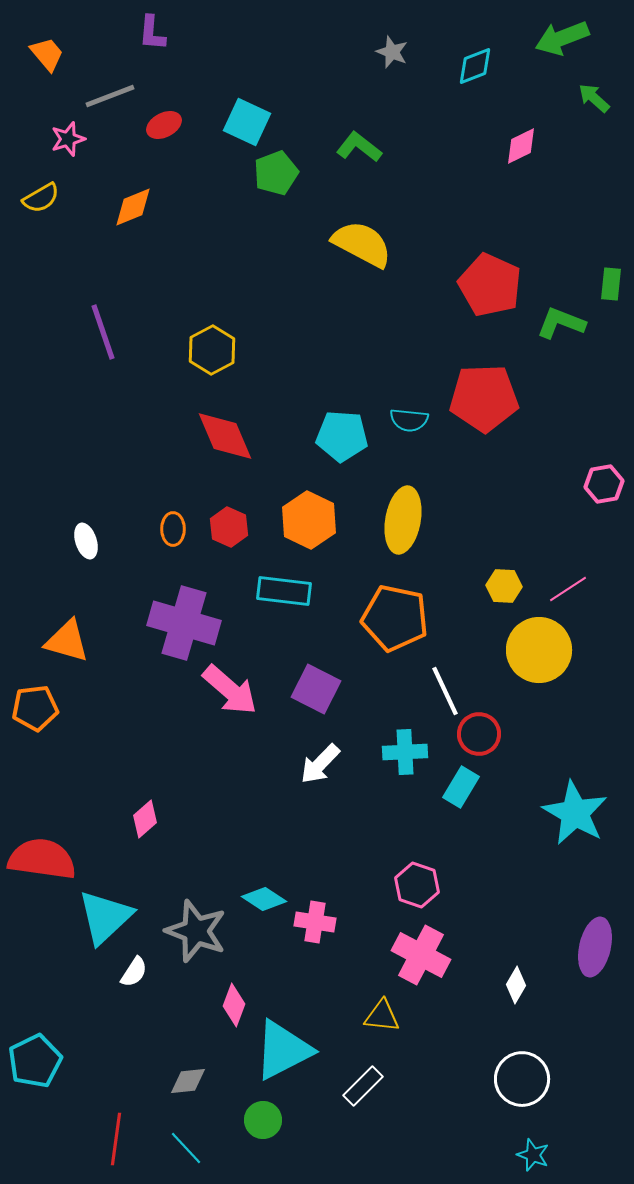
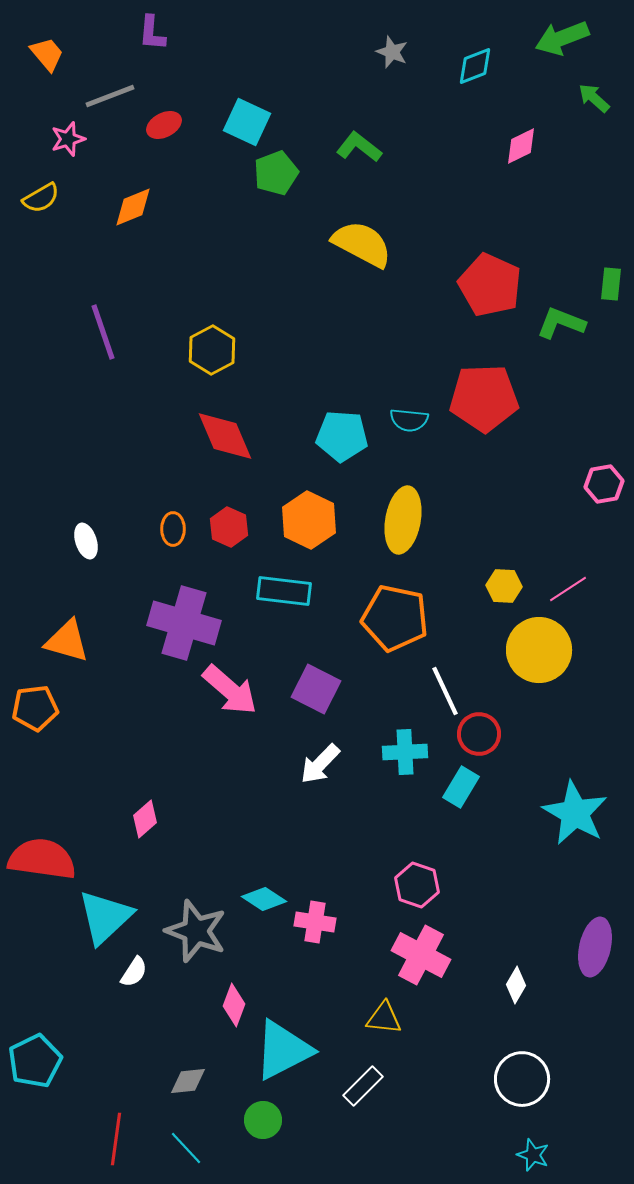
yellow triangle at (382, 1016): moved 2 px right, 2 px down
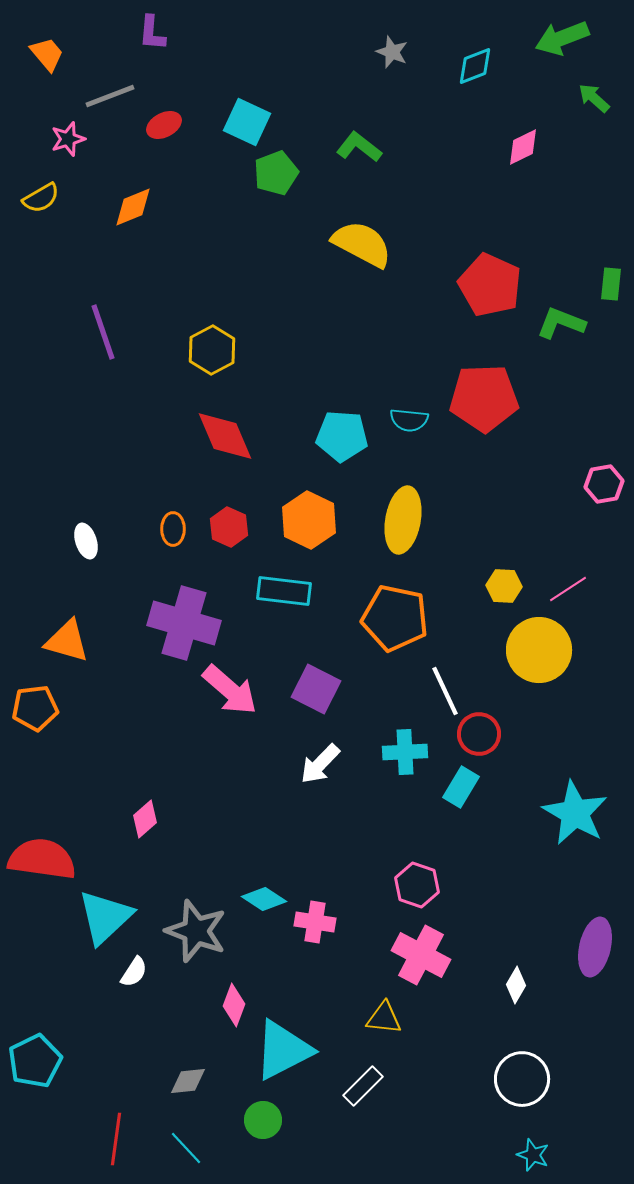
pink diamond at (521, 146): moved 2 px right, 1 px down
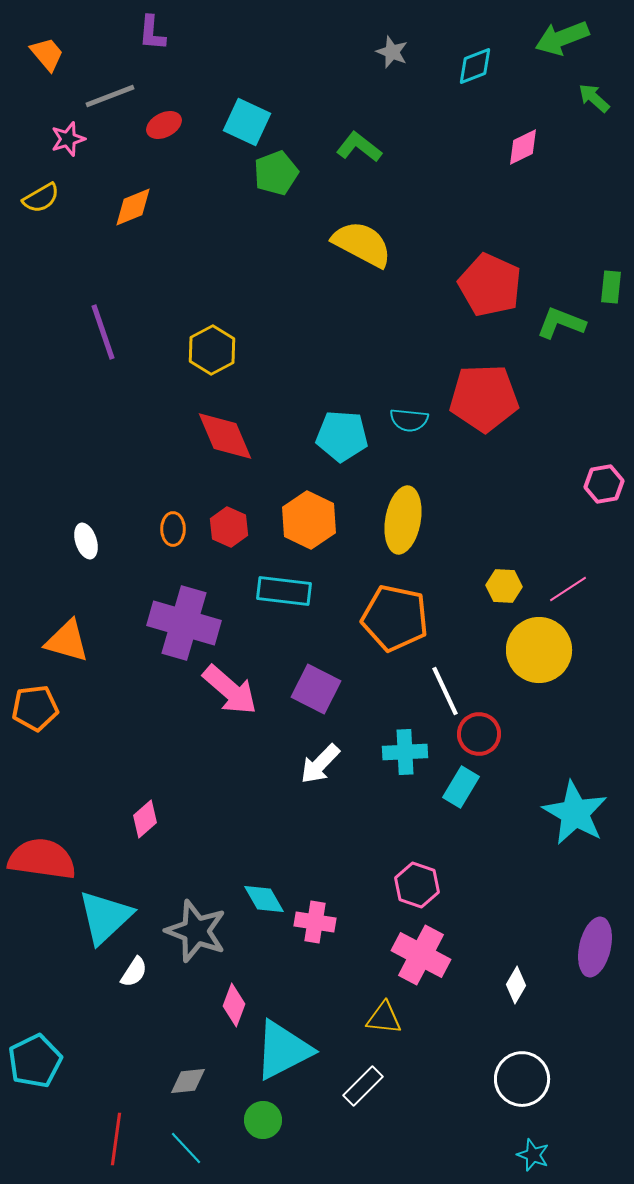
green rectangle at (611, 284): moved 3 px down
cyan diamond at (264, 899): rotated 27 degrees clockwise
